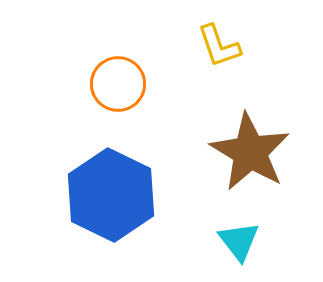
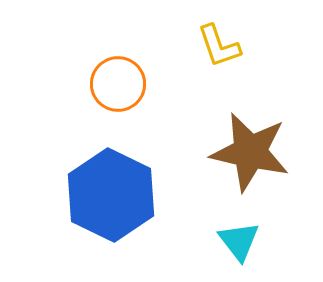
brown star: rotated 18 degrees counterclockwise
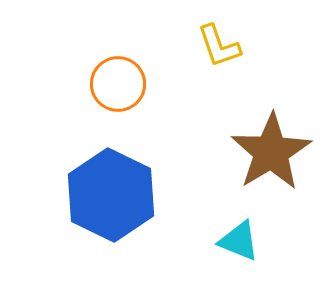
brown star: moved 21 px right; rotated 28 degrees clockwise
cyan triangle: rotated 30 degrees counterclockwise
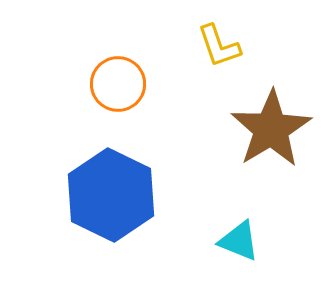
brown star: moved 23 px up
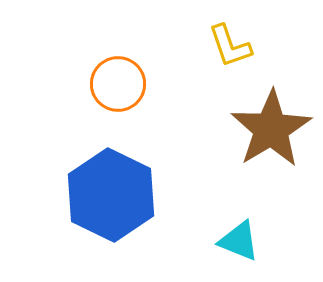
yellow L-shape: moved 11 px right
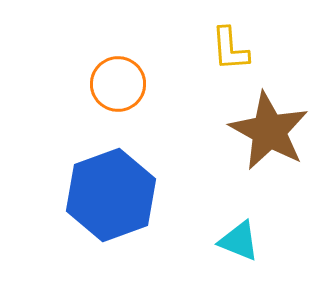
yellow L-shape: moved 3 px down; rotated 15 degrees clockwise
brown star: moved 2 px left, 2 px down; rotated 12 degrees counterclockwise
blue hexagon: rotated 14 degrees clockwise
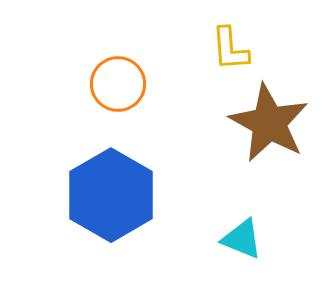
brown star: moved 8 px up
blue hexagon: rotated 10 degrees counterclockwise
cyan triangle: moved 3 px right, 2 px up
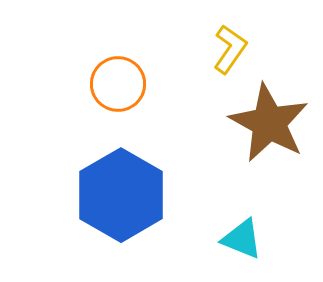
yellow L-shape: rotated 141 degrees counterclockwise
blue hexagon: moved 10 px right
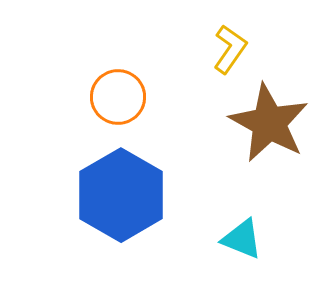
orange circle: moved 13 px down
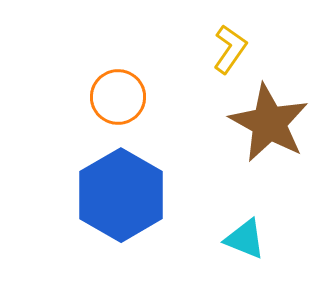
cyan triangle: moved 3 px right
